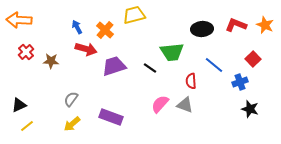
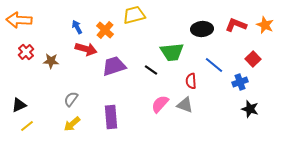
black line: moved 1 px right, 2 px down
purple rectangle: rotated 65 degrees clockwise
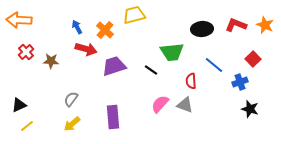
purple rectangle: moved 2 px right
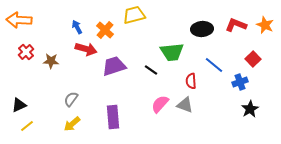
black star: rotated 24 degrees clockwise
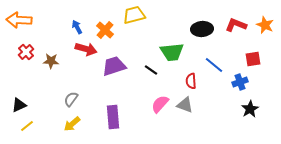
red square: rotated 35 degrees clockwise
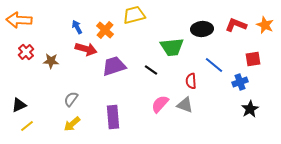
green trapezoid: moved 5 px up
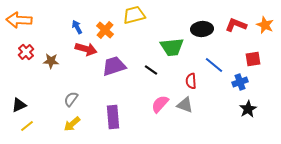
black star: moved 2 px left
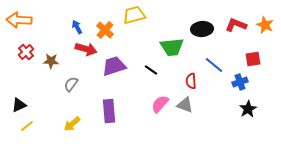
gray semicircle: moved 15 px up
purple rectangle: moved 4 px left, 6 px up
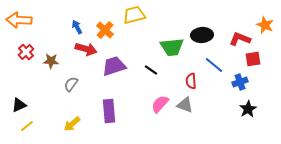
red L-shape: moved 4 px right, 14 px down
black ellipse: moved 6 px down
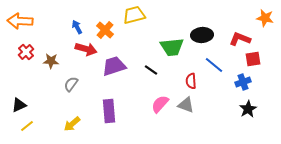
orange arrow: moved 1 px right, 1 px down
orange star: moved 7 px up; rotated 12 degrees counterclockwise
blue cross: moved 3 px right
gray triangle: moved 1 px right
